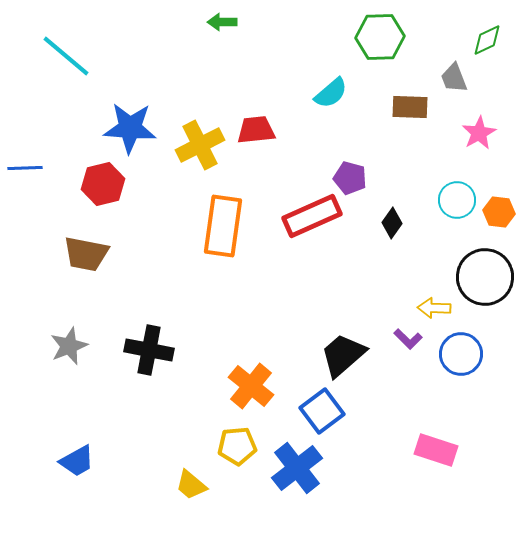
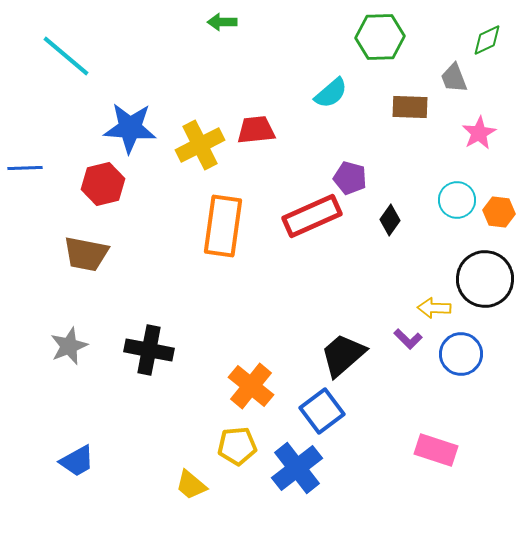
black diamond: moved 2 px left, 3 px up
black circle: moved 2 px down
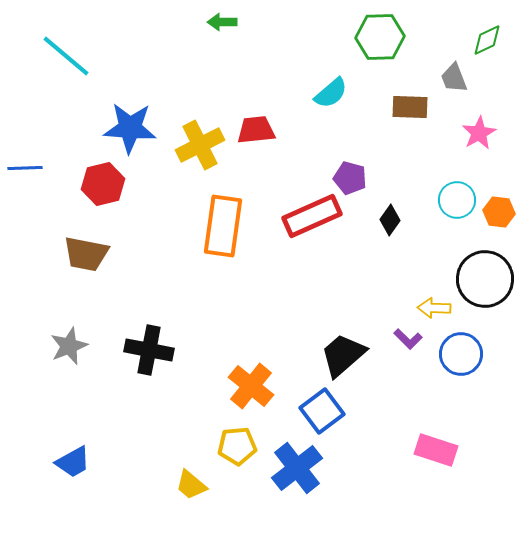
blue trapezoid: moved 4 px left, 1 px down
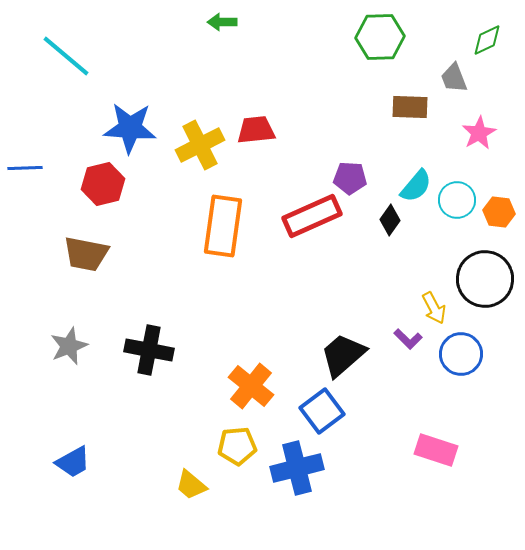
cyan semicircle: moved 85 px right, 93 px down; rotated 9 degrees counterclockwise
purple pentagon: rotated 12 degrees counterclockwise
yellow arrow: rotated 120 degrees counterclockwise
blue cross: rotated 24 degrees clockwise
